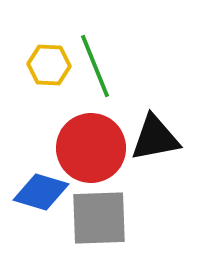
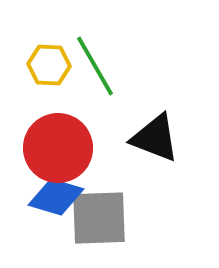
green line: rotated 8 degrees counterclockwise
black triangle: rotated 32 degrees clockwise
red circle: moved 33 px left
blue diamond: moved 15 px right, 5 px down
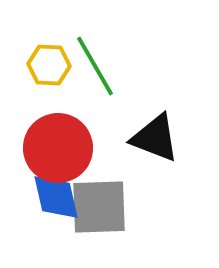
blue diamond: rotated 60 degrees clockwise
gray square: moved 11 px up
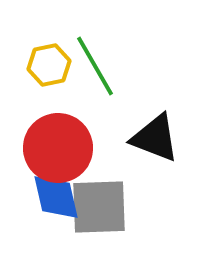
yellow hexagon: rotated 15 degrees counterclockwise
